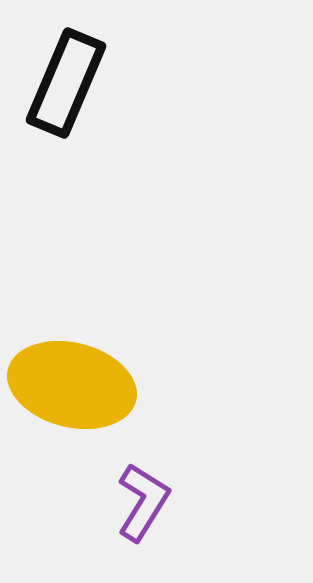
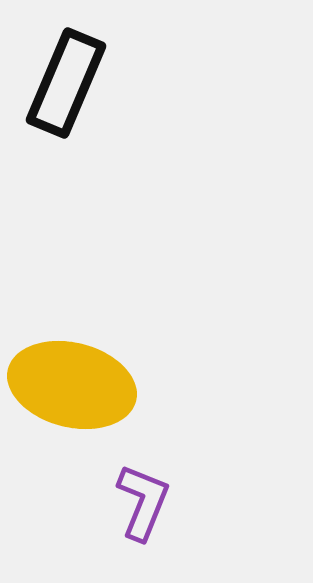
purple L-shape: rotated 10 degrees counterclockwise
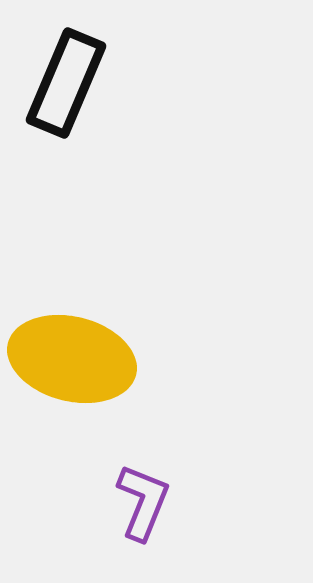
yellow ellipse: moved 26 px up
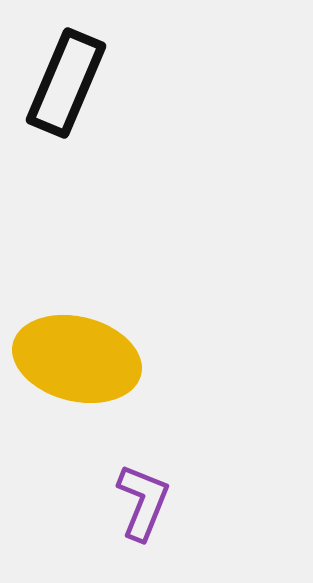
yellow ellipse: moved 5 px right
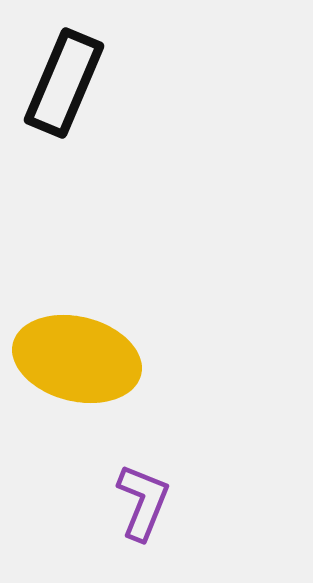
black rectangle: moved 2 px left
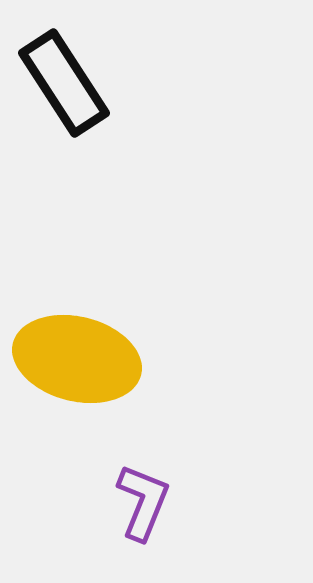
black rectangle: rotated 56 degrees counterclockwise
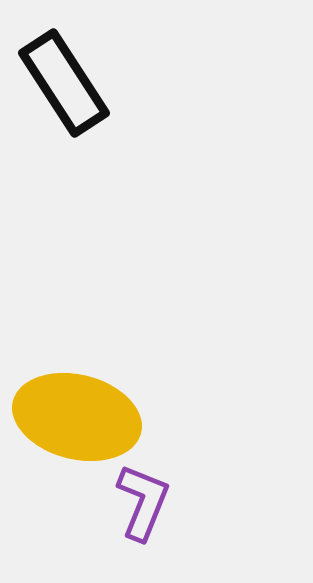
yellow ellipse: moved 58 px down
